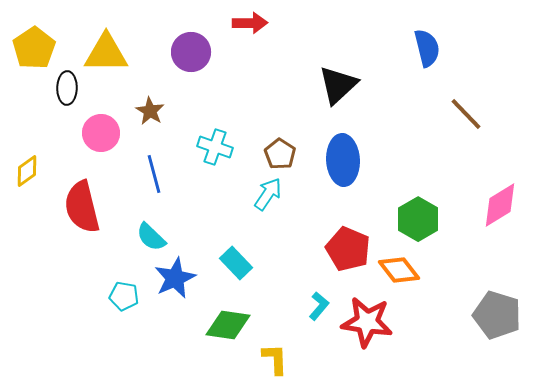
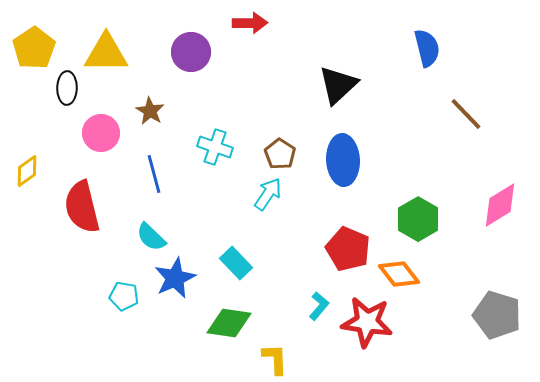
orange diamond: moved 4 px down
green diamond: moved 1 px right, 2 px up
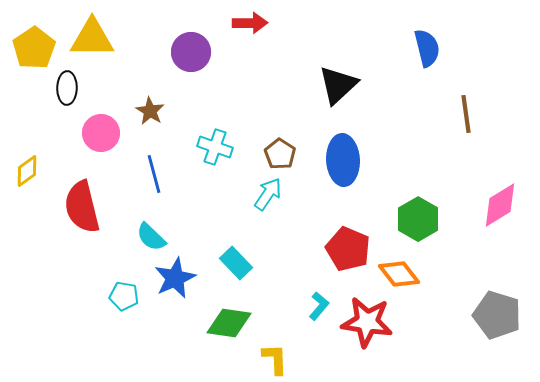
yellow triangle: moved 14 px left, 15 px up
brown line: rotated 36 degrees clockwise
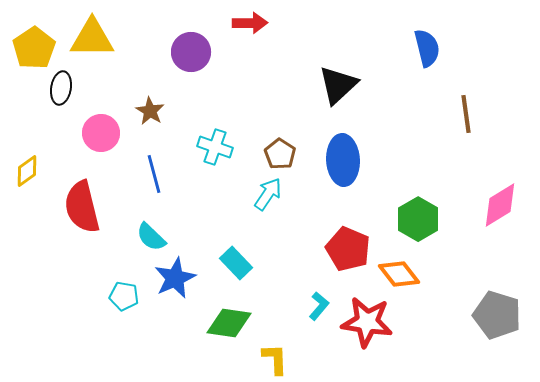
black ellipse: moved 6 px left; rotated 8 degrees clockwise
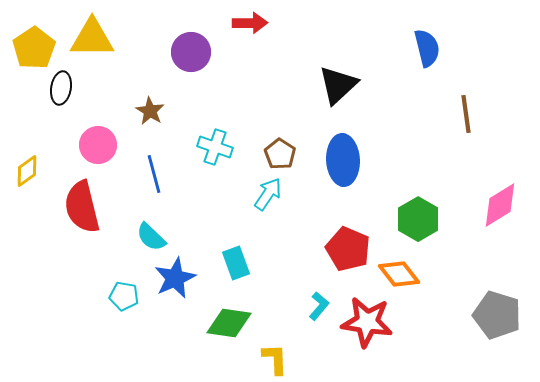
pink circle: moved 3 px left, 12 px down
cyan rectangle: rotated 24 degrees clockwise
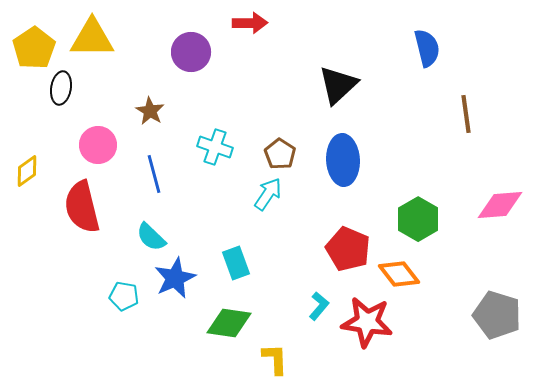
pink diamond: rotated 27 degrees clockwise
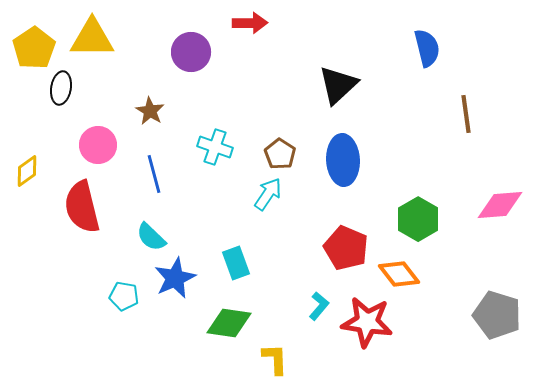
red pentagon: moved 2 px left, 1 px up
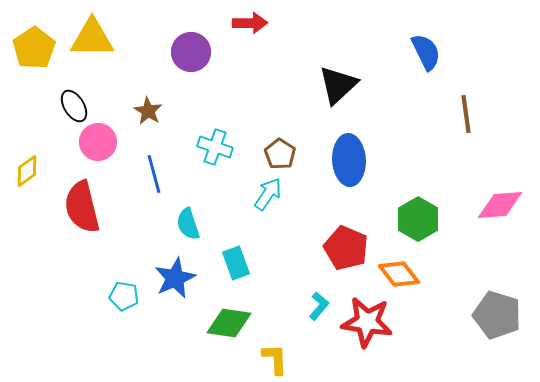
blue semicircle: moved 1 px left, 4 px down; rotated 12 degrees counterclockwise
black ellipse: moved 13 px right, 18 px down; rotated 40 degrees counterclockwise
brown star: moved 2 px left
pink circle: moved 3 px up
blue ellipse: moved 6 px right
cyan semicircle: moved 37 px right, 13 px up; rotated 28 degrees clockwise
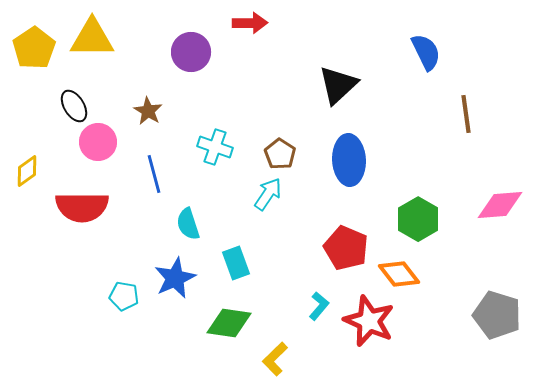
red semicircle: rotated 76 degrees counterclockwise
red star: moved 2 px right, 1 px up; rotated 15 degrees clockwise
yellow L-shape: rotated 132 degrees counterclockwise
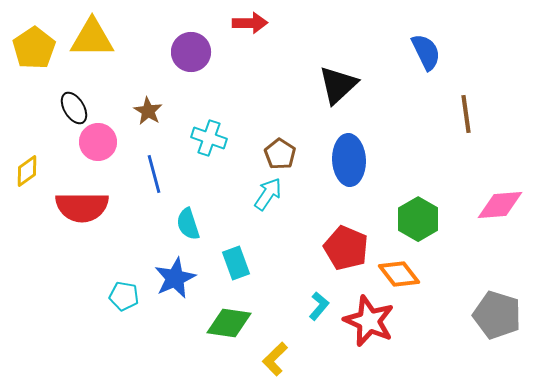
black ellipse: moved 2 px down
cyan cross: moved 6 px left, 9 px up
